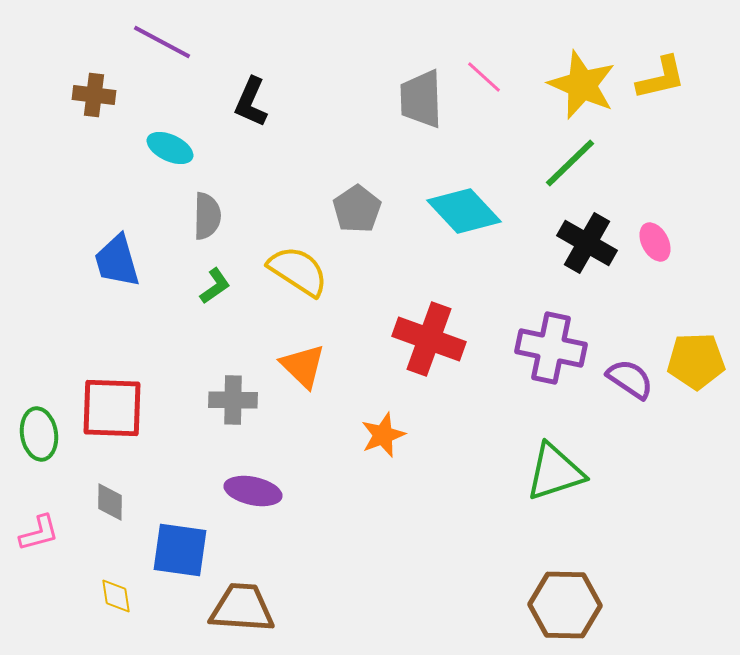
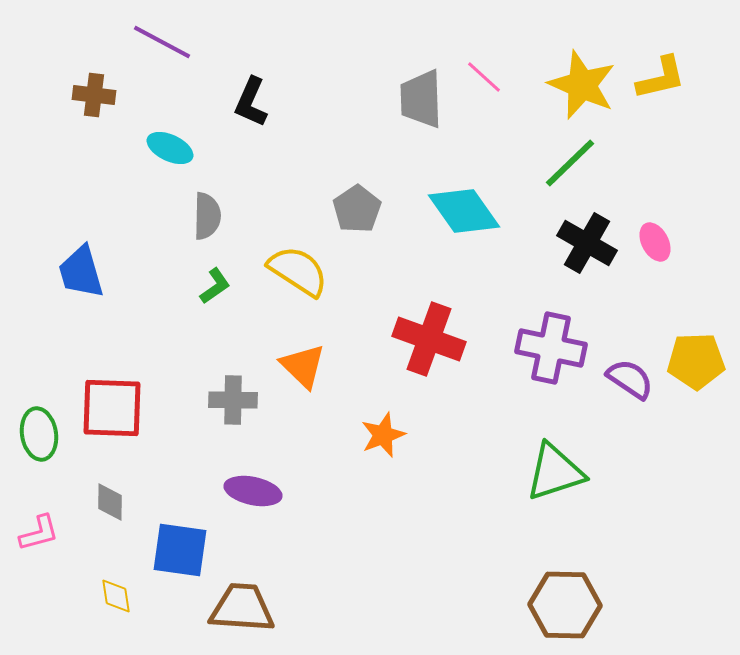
cyan diamond: rotated 8 degrees clockwise
blue trapezoid: moved 36 px left, 11 px down
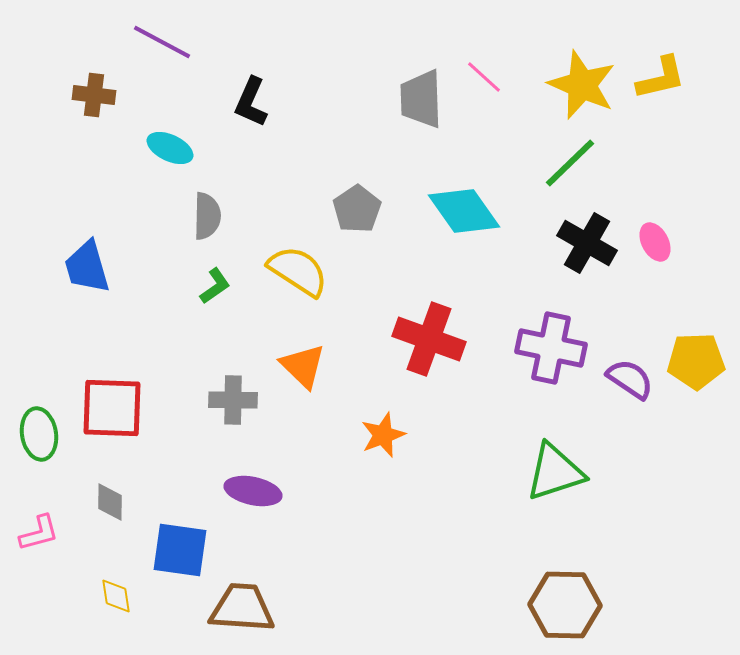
blue trapezoid: moved 6 px right, 5 px up
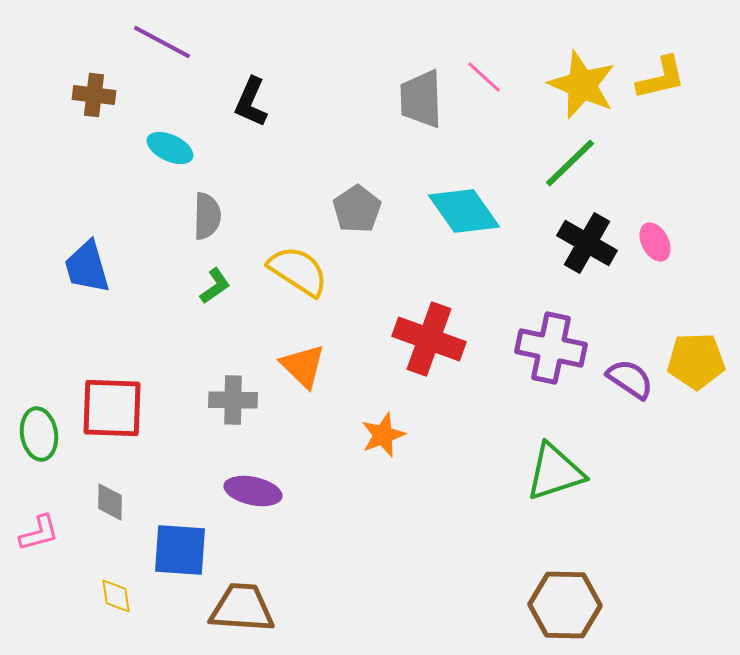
blue square: rotated 4 degrees counterclockwise
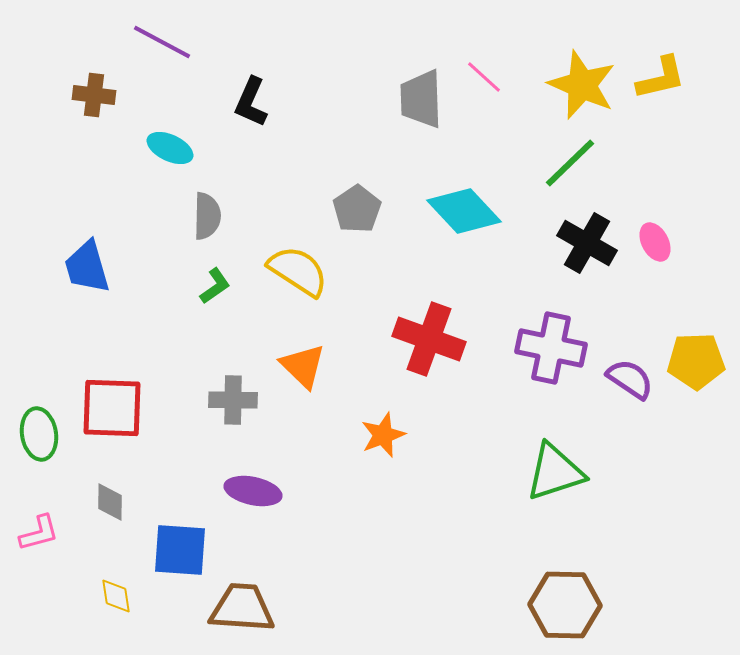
cyan diamond: rotated 8 degrees counterclockwise
